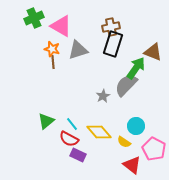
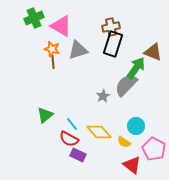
green triangle: moved 1 px left, 6 px up
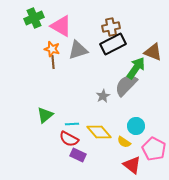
black rectangle: rotated 45 degrees clockwise
cyan line: rotated 56 degrees counterclockwise
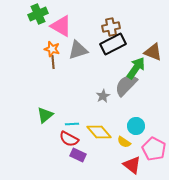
green cross: moved 4 px right, 4 px up
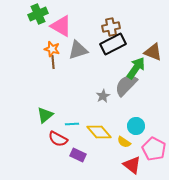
red semicircle: moved 11 px left
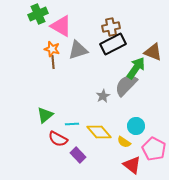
purple rectangle: rotated 21 degrees clockwise
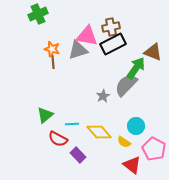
pink triangle: moved 26 px right, 10 px down; rotated 20 degrees counterclockwise
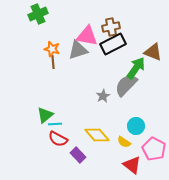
cyan line: moved 17 px left
yellow diamond: moved 2 px left, 3 px down
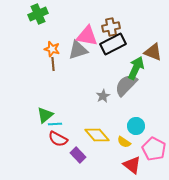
brown line: moved 2 px down
green arrow: rotated 10 degrees counterclockwise
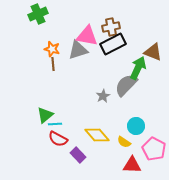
green arrow: moved 2 px right
red triangle: rotated 36 degrees counterclockwise
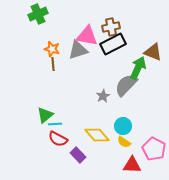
cyan circle: moved 13 px left
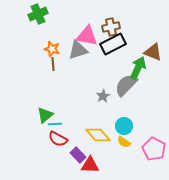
cyan circle: moved 1 px right
yellow diamond: moved 1 px right
red triangle: moved 42 px left
